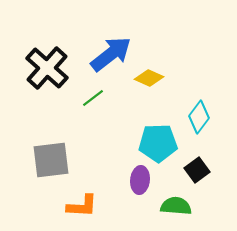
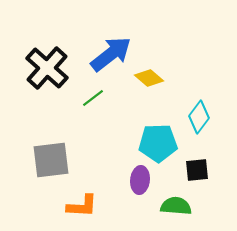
yellow diamond: rotated 16 degrees clockwise
black square: rotated 30 degrees clockwise
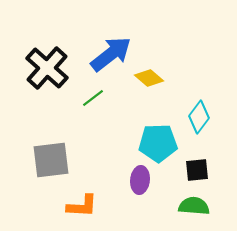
green semicircle: moved 18 px right
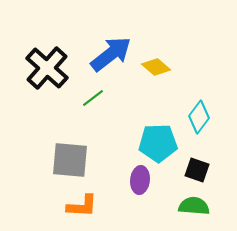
yellow diamond: moved 7 px right, 11 px up
gray square: moved 19 px right; rotated 12 degrees clockwise
black square: rotated 25 degrees clockwise
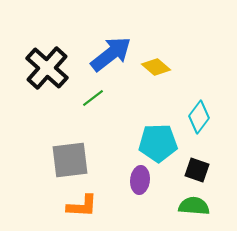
gray square: rotated 12 degrees counterclockwise
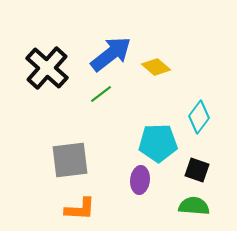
green line: moved 8 px right, 4 px up
orange L-shape: moved 2 px left, 3 px down
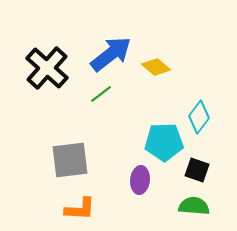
cyan pentagon: moved 6 px right, 1 px up
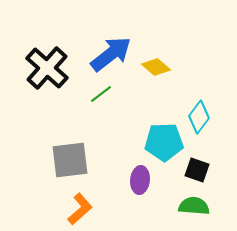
orange L-shape: rotated 44 degrees counterclockwise
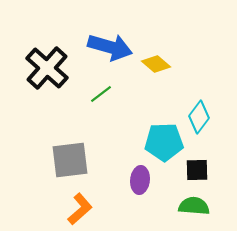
blue arrow: moved 1 px left, 7 px up; rotated 54 degrees clockwise
yellow diamond: moved 3 px up
black square: rotated 20 degrees counterclockwise
